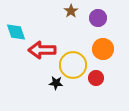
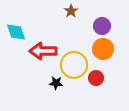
purple circle: moved 4 px right, 8 px down
red arrow: moved 1 px right, 1 px down
yellow circle: moved 1 px right
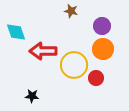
brown star: rotated 24 degrees counterclockwise
black star: moved 24 px left, 13 px down
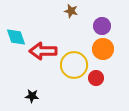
cyan diamond: moved 5 px down
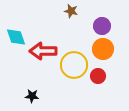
red circle: moved 2 px right, 2 px up
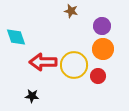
red arrow: moved 11 px down
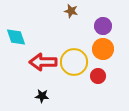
purple circle: moved 1 px right
yellow circle: moved 3 px up
black star: moved 10 px right
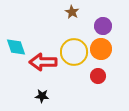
brown star: moved 1 px right, 1 px down; rotated 16 degrees clockwise
cyan diamond: moved 10 px down
orange circle: moved 2 px left
yellow circle: moved 10 px up
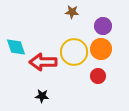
brown star: rotated 24 degrees counterclockwise
